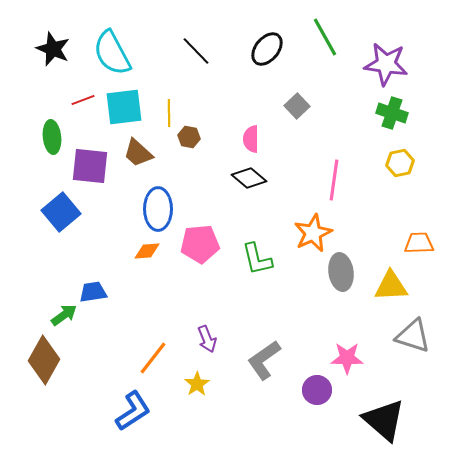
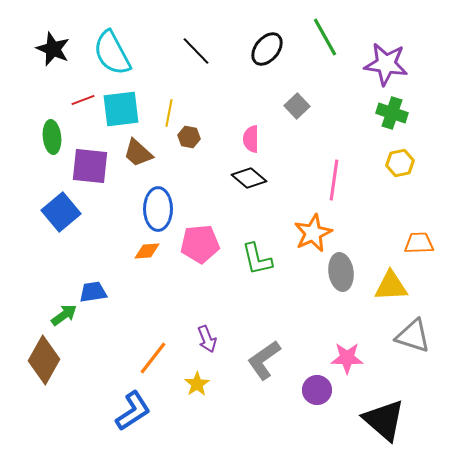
cyan square: moved 3 px left, 2 px down
yellow line: rotated 12 degrees clockwise
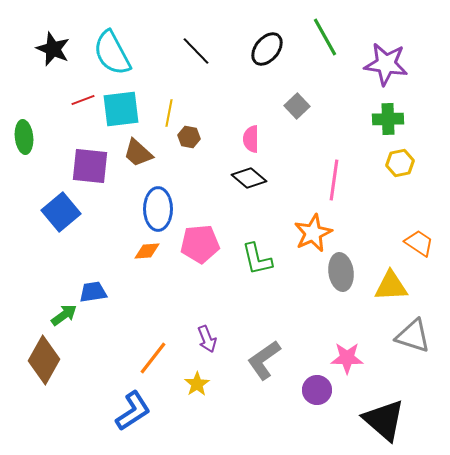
green cross: moved 4 px left, 6 px down; rotated 20 degrees counterclockwise
green ellipse: moved 28 px left
orange trapezoid: rotated 36 degrees clockwise
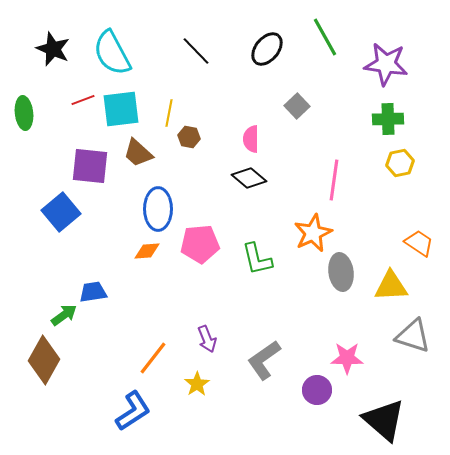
green ellipse: moved 24 px up
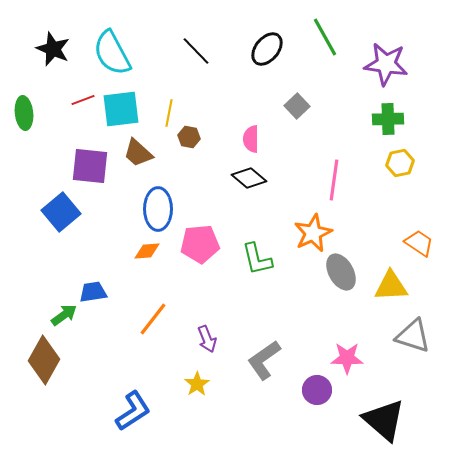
gray ellipse: rotated 21 degrees counterclockwise
orange line: moved 39 px up
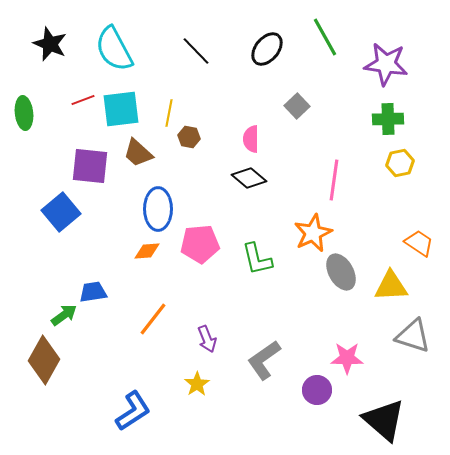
black star: moved 3 px left, 5 px up
cyan semicircle: moved 2 px right, 4 px up
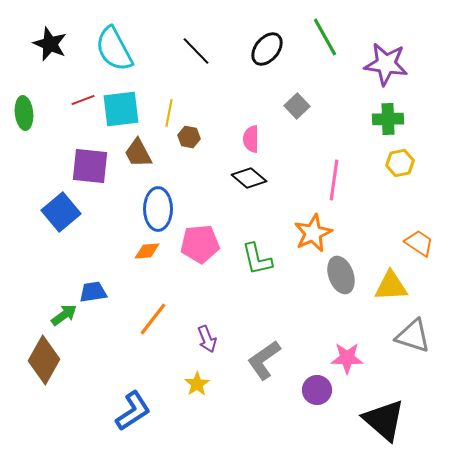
brown trapezoid: rotated 20 degrees clockwise
gray ellipse: moved 3 px down; rotated 9 degrees clockwise
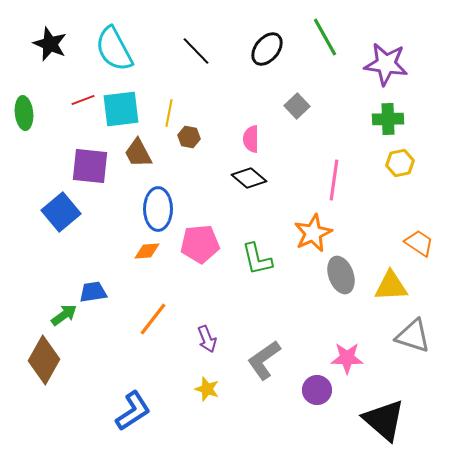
yellow star: moved 10 px right, 5 px down; rotated 20 degrees counterclockwise
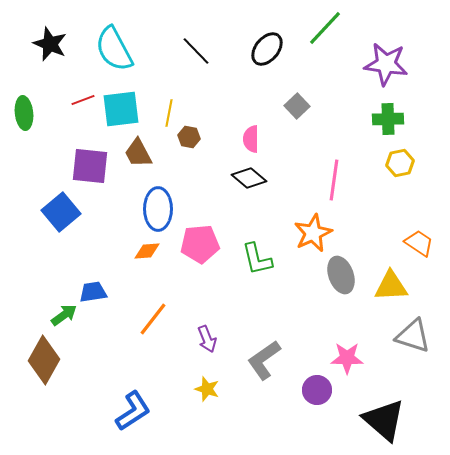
green line: moved 9 px up; rotated 72 degrees clockwise
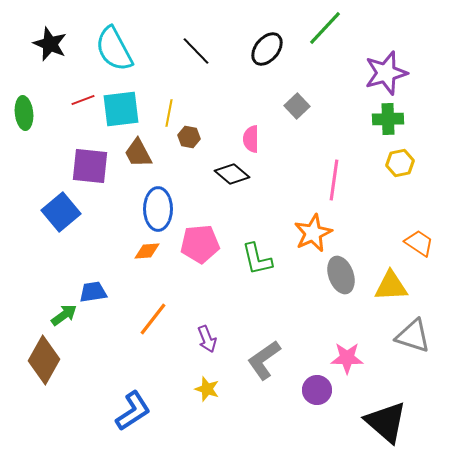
purple star: moved 9 px down; rotated 24 degrees counterclockwise
black diamond: moved 17 px left, 4 px up
black triangle: moved 2 px right, 2 px down
